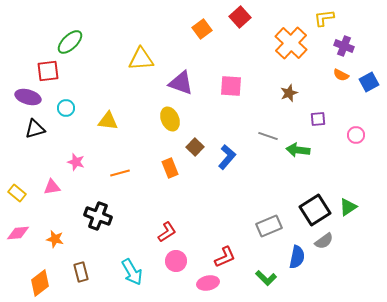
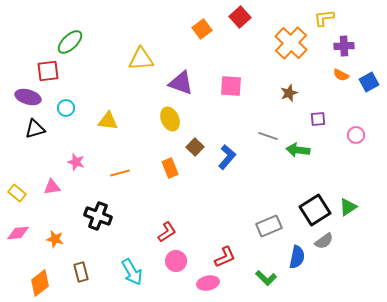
purple cross at (344, 46): rotated 24 degrees counterclockwise
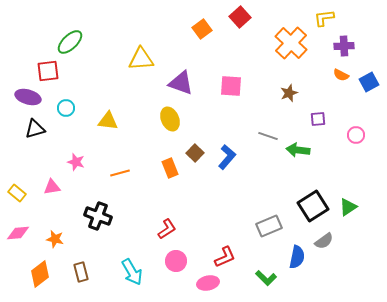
brown square at (195, 147): moved 6 px down
black square at (315, 210): moved 2 px left, 4 px up
red L-shape at (167, 232): moved 3 px up
orange diamond at (40, 283): moved 9 px up
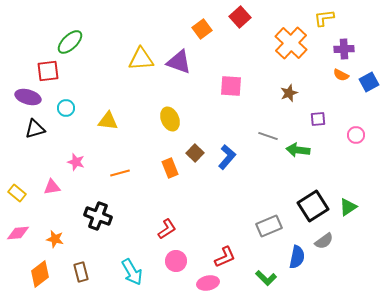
purple cross at (344, 46): moved 3 px down
purple triangle at (181, 83): moved 2 px left, 21 px up
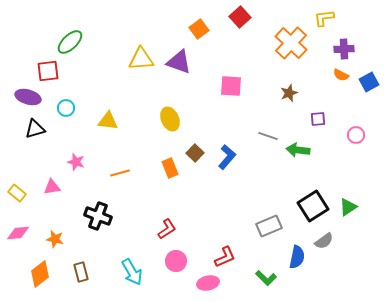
orange square at (202, 29): moved 3 px left
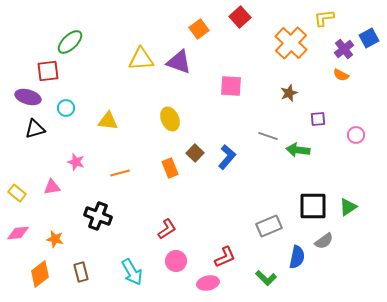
purple cross at (344, 49): rotated 36 degrees counterclockwise
blue square at (369, 82): moved 44 px up
black square at (313, 206): rotated 32 degrees clockwise
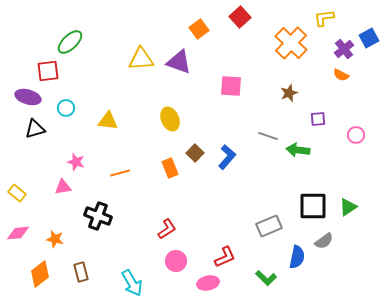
pink triangle at (52, 187): moved 11 px right
cyan arrow at (132, 272): moved 11 px down
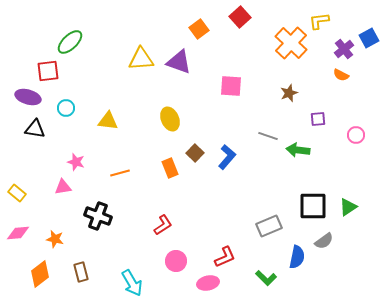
yellow L-shape at (324, 18): moved 5 px left, 3 px down
black triangle at (35, 129): rotated 25 degrees clockwise
red L-shape at (167, 229): moved 4 px left, 4 px up
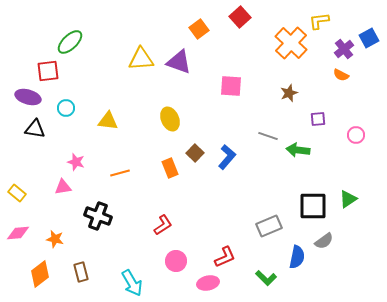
green triangle at (348, 207): moved 8 px up
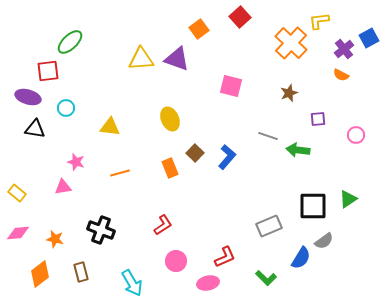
purple triangle at (179, 62): moved 2 px left, 3 px up
pink square at (231, 86): rotated 10 degrees clockwise
yellow triangle at (108, 121): moved 2 px right, 6 px down
black cross at (98, 216): moved 3 px right, 14 px down
blue semicircle at (297, 257): moved 4 px right, 1 px down; rotated 20 degrees clockwise
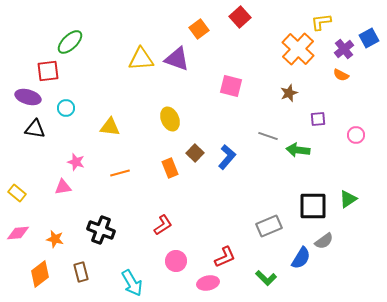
yellow L-shape at (319, 21): moved 2 px right, 1 px down
orange cross at (291, 43): moved 7 px right, 6 px down
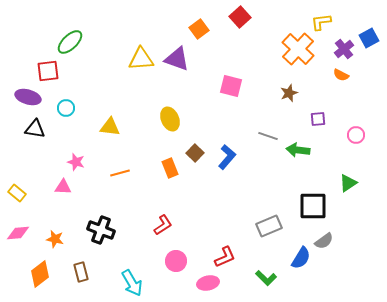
pink triangle at (63, 187): rotated 12 degrees clockwise
green triangle at (348, 199): moved 16 px up
